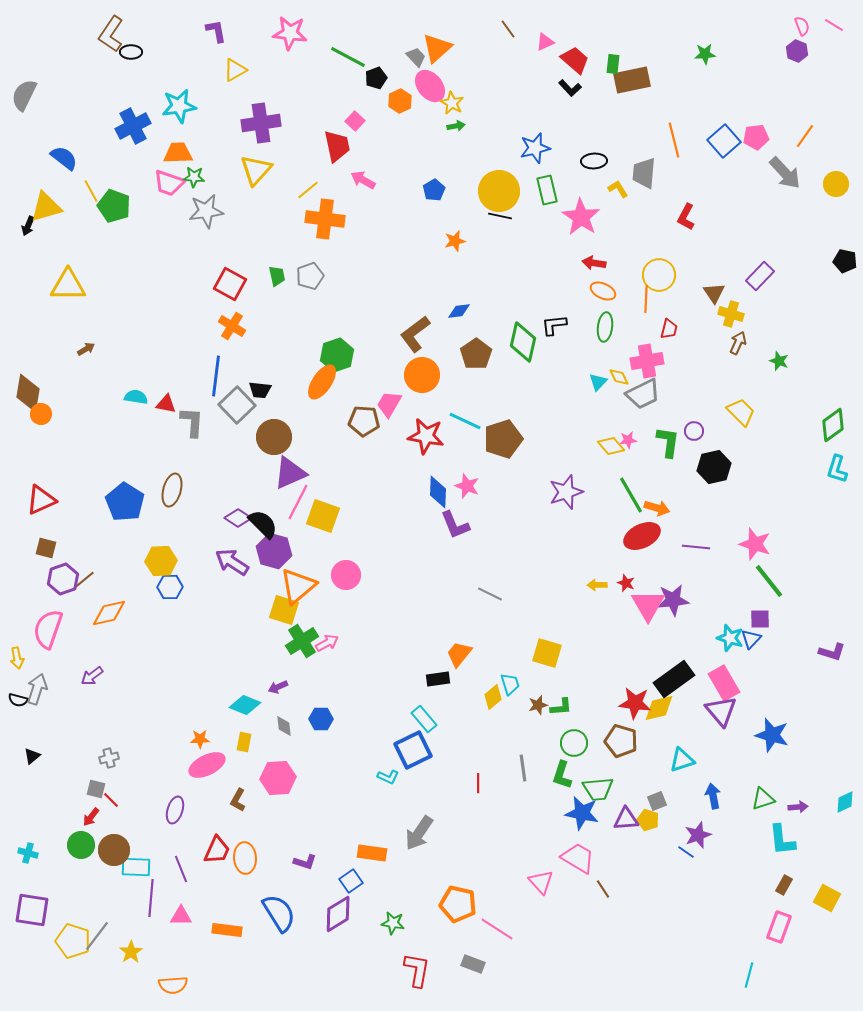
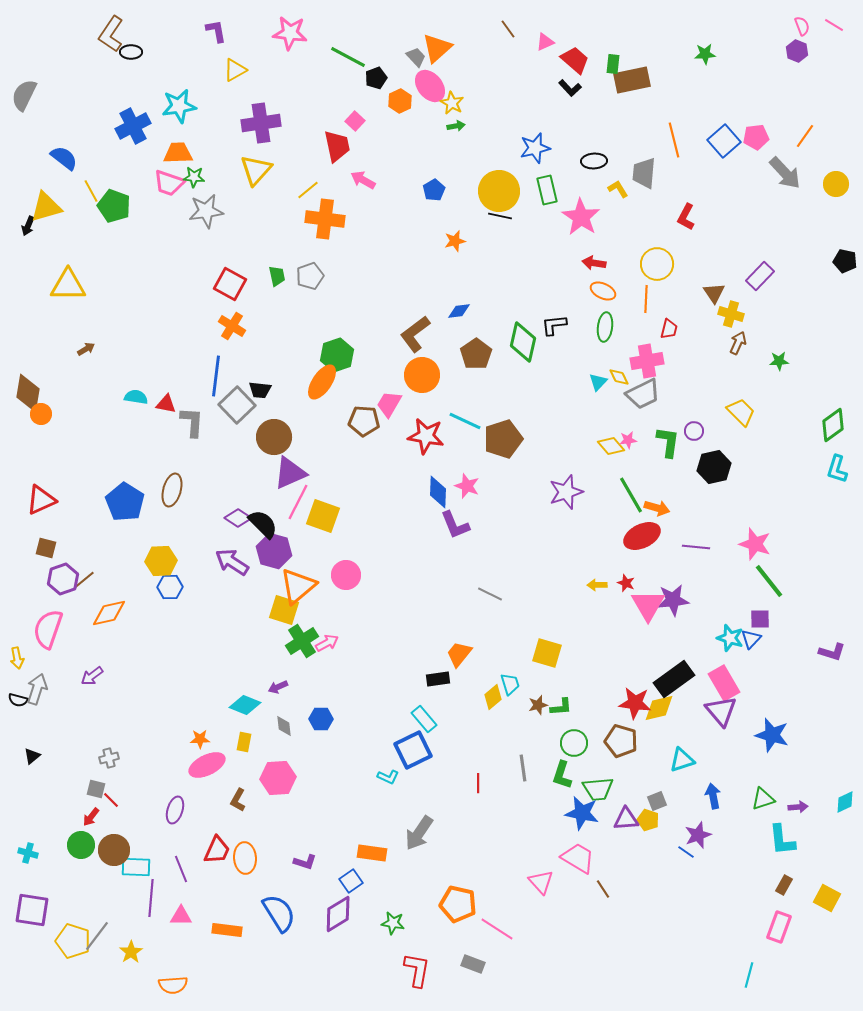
yellow circle at (659, 275): moved 2 px left, 11 px up
green star at (779, 361): rotated 24 degrees counterclockwise
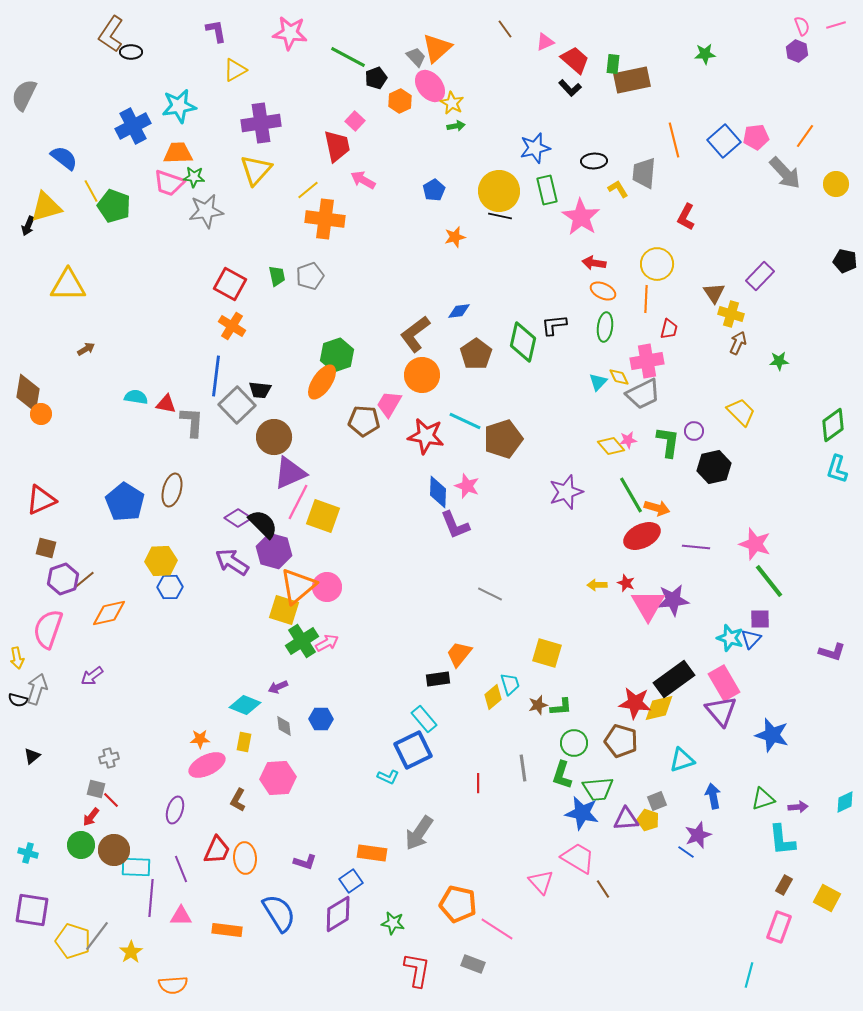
pink line at (834, 25): moved 2 px right; rotated 48 degrees counterclockwise
brown line at (508, 29): moved 3 px left
orange star at (455, 241): moved 4 px up
pink circle at (346, 575): moved 19 px left, 12 px down
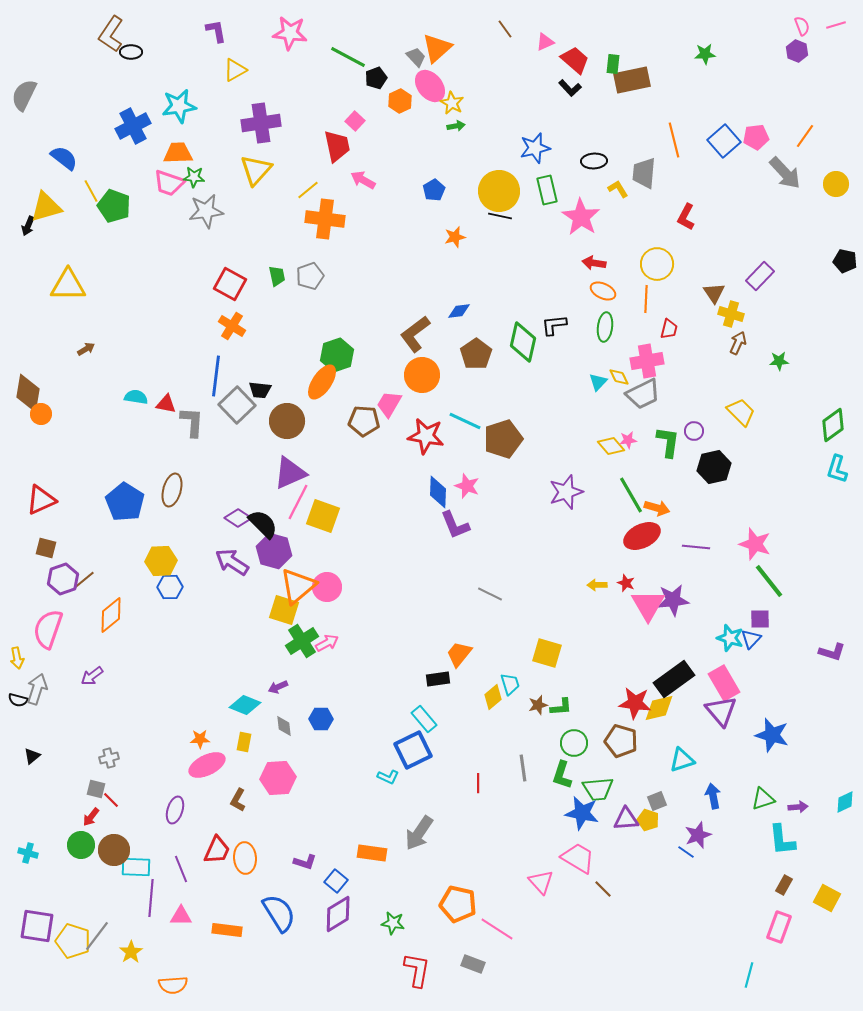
brown circle at (274, 437): moved 13 px right, 16 px up
orange diamond at (109, 613): moved 2 px right, 2 px down; rotated 27 degrees counterclockwise
blue square at (351, 881): moved 15 px left; rotated 15 degrees counterclockwise
brown line at (603, 889): rotated 12 degrees counterclockwise
purple square at (32, 910): moved 5 px right, 16 px down
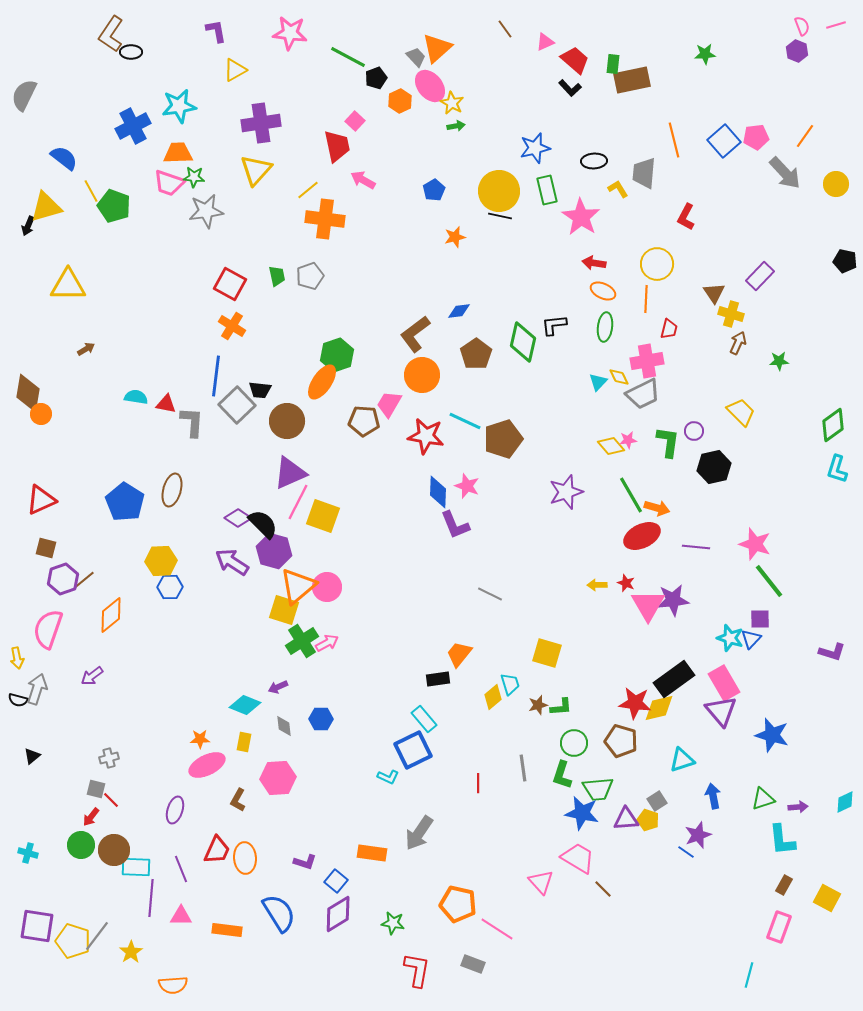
gray square at (657, 801): rotated 12 degrees counterclockwise
